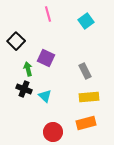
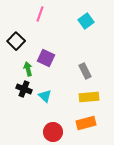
pink line: moved 8 px left; rotated 35 degrees clockwise
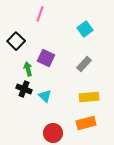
cyan square: moved 1 px left, 8 px down
gray rectangle: moved 1 px left, 7 px up; rotated 70 degrees clockwise
red circle: moved 1 px down
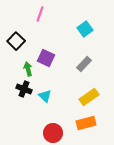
yellow rectangle: rotated 30 degrees counterclockwise
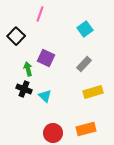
black square: moved 5 px up
yellow rectangle: moved 4 px right, 5 px up; rotated 18 degrees clockwise
orange rectangle: moved 6 px down
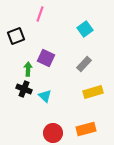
black square: rotated 24 degrees clockwise
green arrow: rotated 16 degrees clockwise
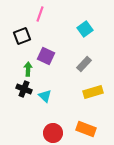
black square: moved 6 px right
purple square: moved 2 px up
orange rectangle: rotated 36 degrees clockwise
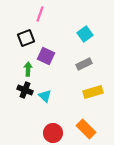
cyan square: moved 5 px down
black square: moved 4 px right, 2 px down
gray rectangle: rotated 21 degrees clockwise
black cross: moved 1 px right, 1 px down
orange rectangle: rotated 24 degrees clockwise
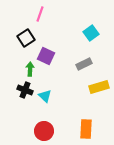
cyan square: moved 6 px right, 1 px up
black square: rotated 12 degrees counterclockwise
green arrow: moved 2 px right
yellow rectangle: moved 6 px right, 5 px up
orange rectangle: rotated 48 degrees clockwise
red circle: moved 9 px left, 2 px up
